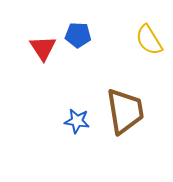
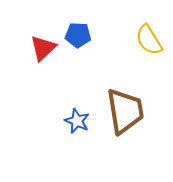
red triangle: rotated 20 degrees clockwise
blue star: rotated 15 degrees clockwise
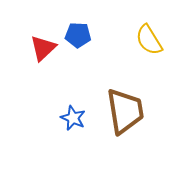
blue star: moved 4 px left, 3 px up
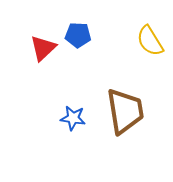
yellow semicircle: moved 1 px right, 1 px down
blue star: rotated 15 degrees counterclockwise
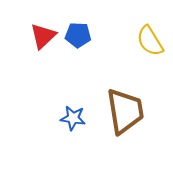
red triangle: moved 12 px up
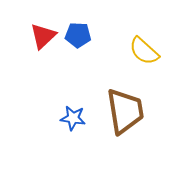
yellow semicircle: moved 6 px left, 10 px down; rotated 16 degrees counterclockwise
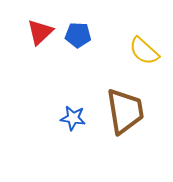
red triangle: moved 3 px left, 4 px up
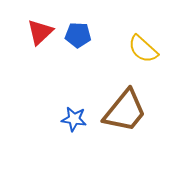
yellow semicircle: moved 1 px left, 2 px up
brown trapezoid: rotated 48 degrees clockwise
blue star: moved 1 px right, 1 px down
